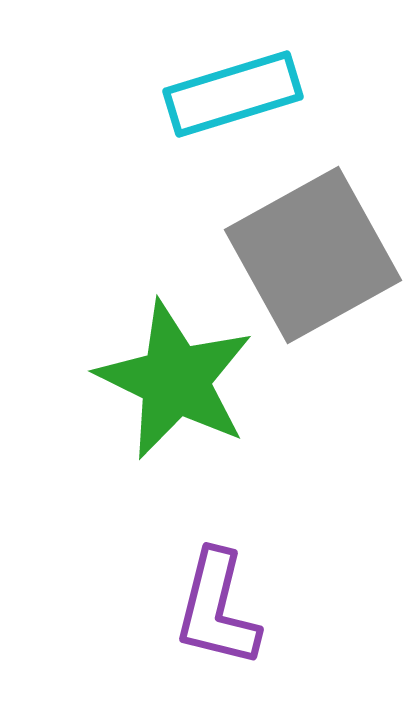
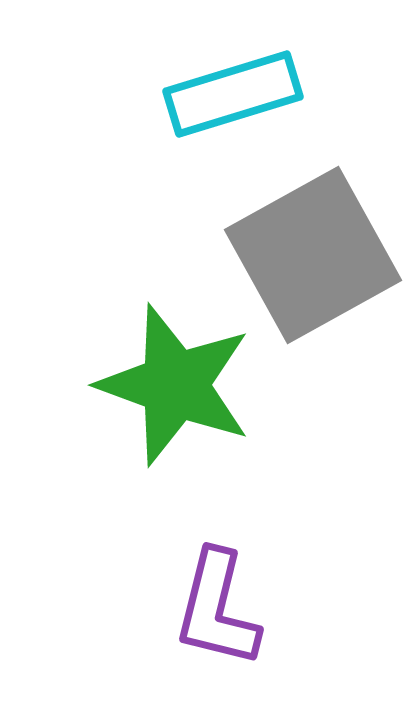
green star: moved 5 px down; rotated 6 degrees counterclockwise
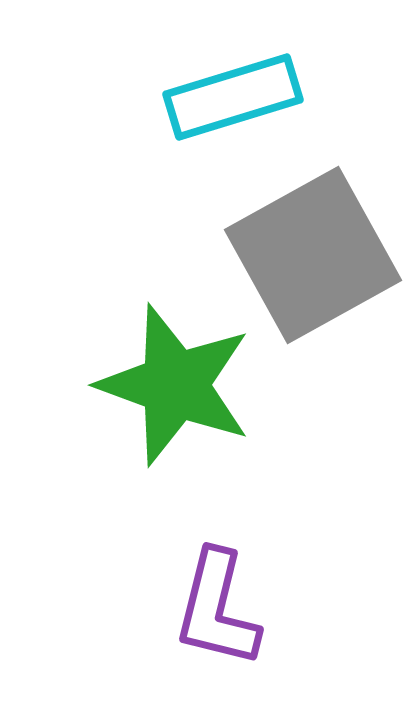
cyan rectangle: moved 3 px down
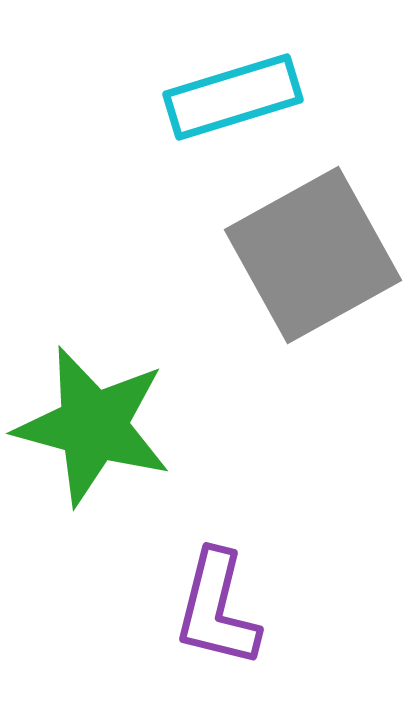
green star: moved 82 px left, 41 px down; rotated 5 degrees counterclockwise
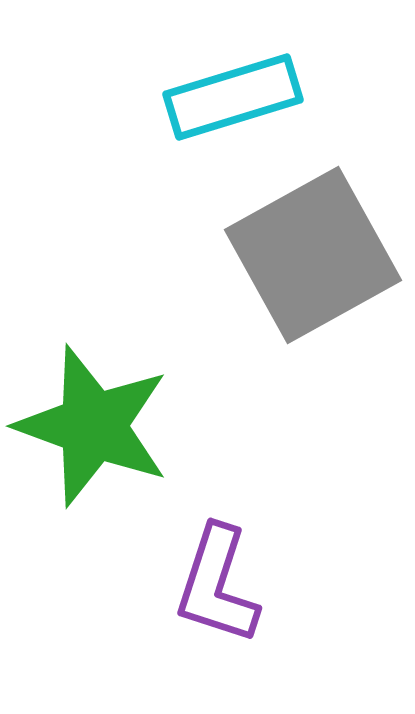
green star: rotated 5 degrees clockwise
purple L-shape: moved 24 px up; rotated 4 degrees clockwise
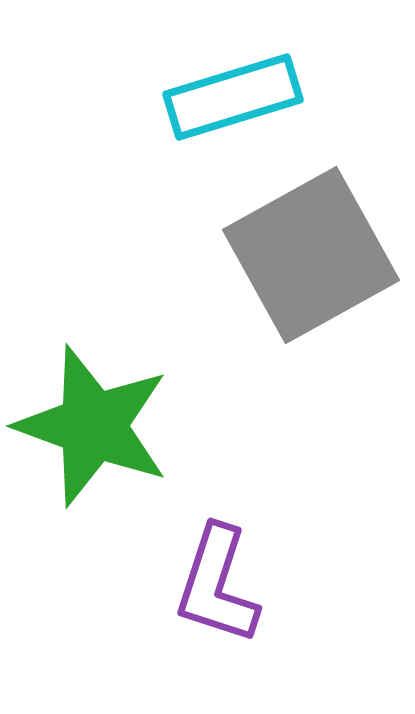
gray square: moved 2 px left
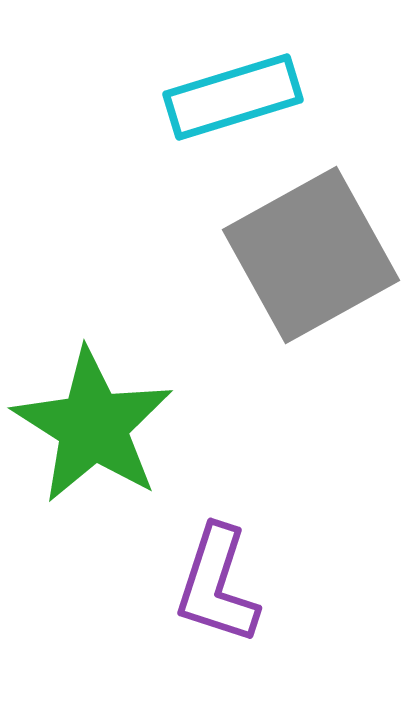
green star: rotated 12 degrees clockwise
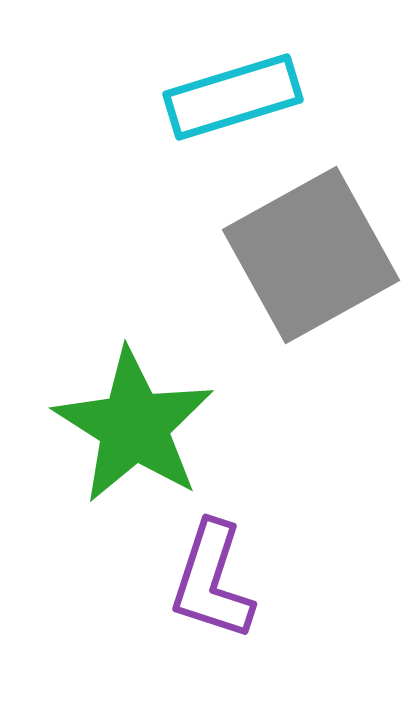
green star: moved 41 px right
purple L-shape: moved 5 px left, 4 px up
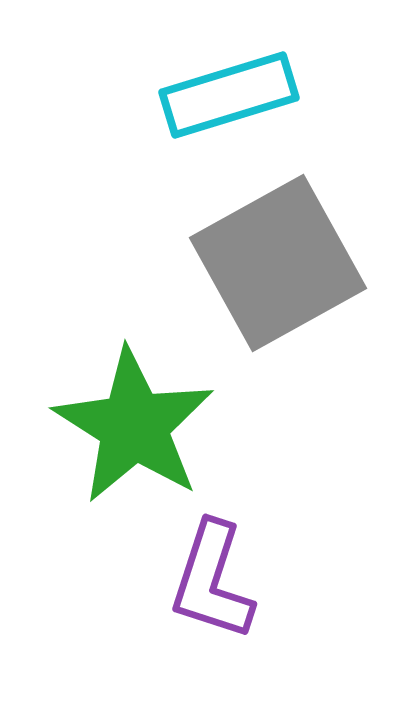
cyan rectangle: moved 4 px left, 2 px up
gray square: moved 33 px left, 8 px down
